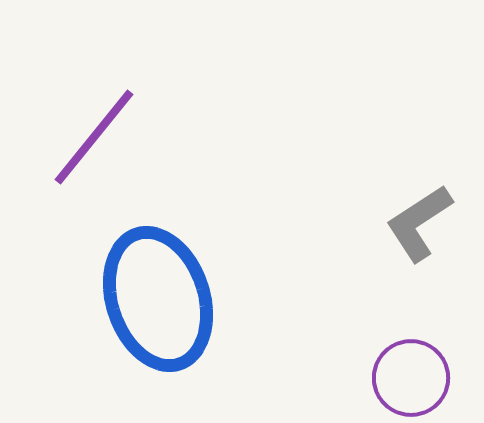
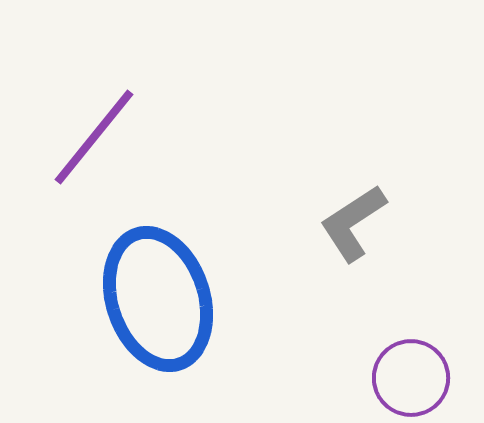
gray L-shape: moved 66 px left
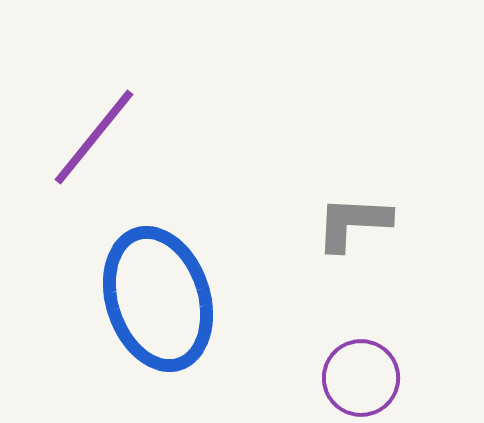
gray L-shape: rotated 36 degrees clockwise
purple circle: moved 50 px left
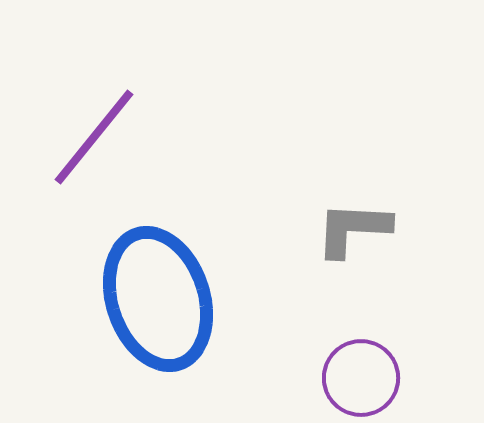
gray L-shape: moved 6 px down
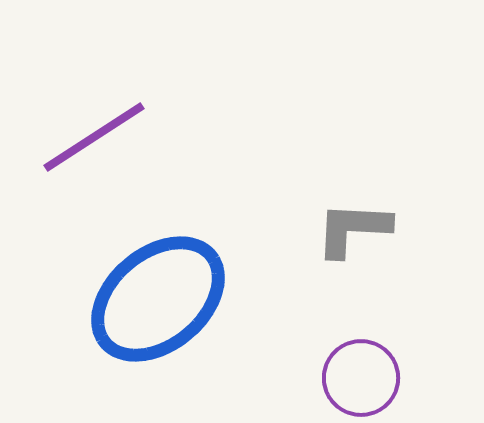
purple line: rotated 18 degrees clockwise
blue ellipse: rotated 68 degrees clockwise
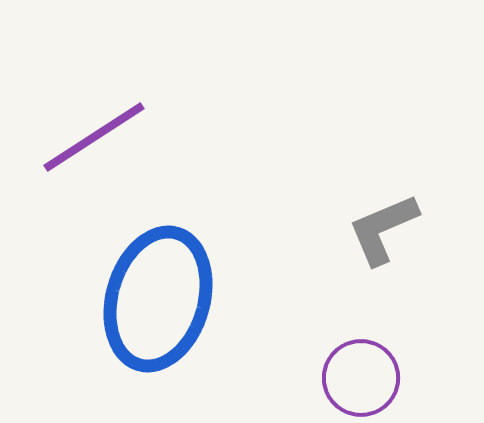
gray L-shape: moved 30 px right; rotated 26 degrees counterclockwise
blue ellipse: rotated 34 degrees counterclockwise
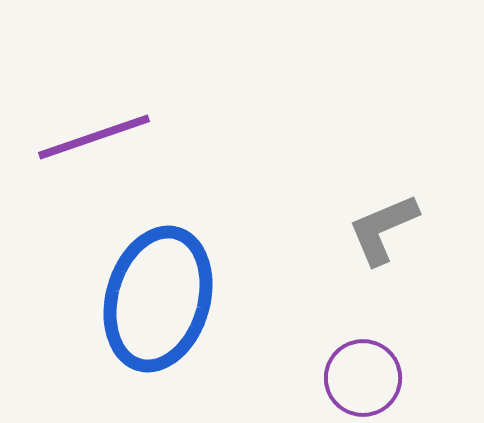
purple line: rotated 14 degrees clockwise
purple circle: moved 2 px right
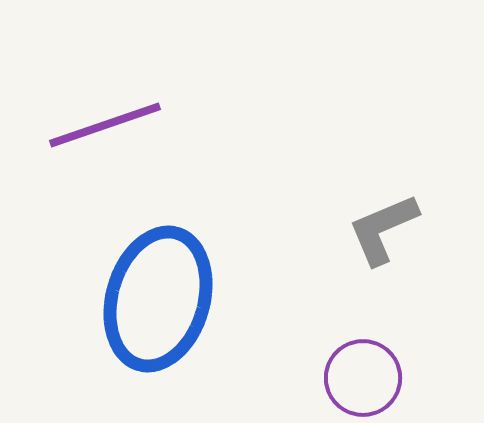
purple line: moved 11 px right, 12 px up
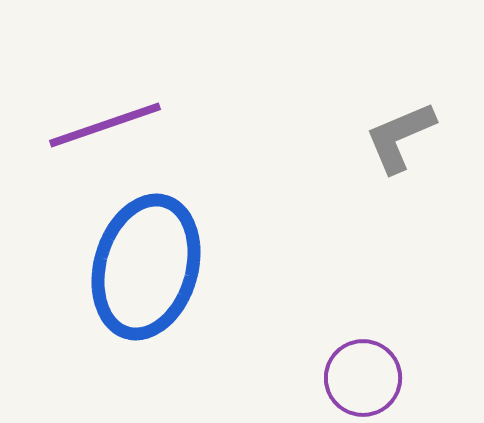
gray L-shape: moved 17 px right, 92 px up
blue ellipse: moved 12 px left, 32 px up
